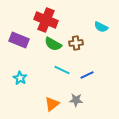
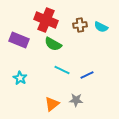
brown cross: moved 4 px right, 18 px up
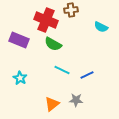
brown cross: moved 9 px left, 15 px up
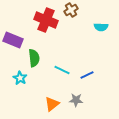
brown cross: rotated 24 degrees counterclockwise
cyan semicircle: rotated 24 degrees counterclockwise
purple rectangle: moved 6 px left
green semicircle: moved 19 px left, 14 px down; rotated 126 degrees counterclockwise
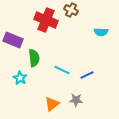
brown cross: rotated 32 degrees counterclockwise
cyan semicircle: moved 5 px down
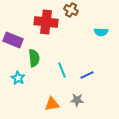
red cross: moved 2 px down; rotated 15 degrees counterclockwise
cyan line: rotated 42 degrees clockwise
cyan star: moved 2 px left
gray star: moved 1 px right
orange triangle: rotated 28 degrees clockwise
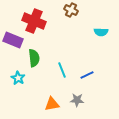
red cross: moved 12 px left, 1 px up; rotated 15 degrees clockwise
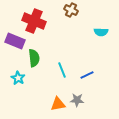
purple rectangle: moved 2 px right, 1 px down
orange triangle: moved 6 px right
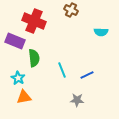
orange triangle: moved 34 px left, 7 px up
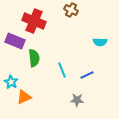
cyan semicircle: moved 1 px left, 10 px down
cyan star: moved 7 px left, 4 px down
orange triangle: rotated 14 degrees counterclockwise
